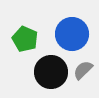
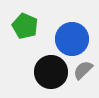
blue circle: moved 5 px down
green pentagon: moved 13 px up
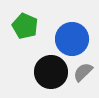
gray semicircle: moved 2 px down
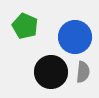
blue circle: moved 3 px right, 2 px up
gray semicircle: rotated 140 degrees clockwise
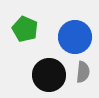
green pentagon: moved 3 px down
black circle: moved 2 px left, 3 px down
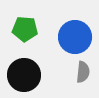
green pentagon: rotated 20 degrees counterclockwise
black circle: moved 25 px left
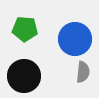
blue circle: moved 2 px down
black circle: moved 1 px down
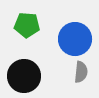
green pentagon: moved 2 px right, 4 px up
gray semicircle: moved 2 px left
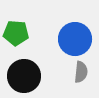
green pentagon: moved 11 px left, 8 px down
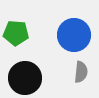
blue circle: moved 1 px left, 4 px up
black circle: moved 1 px right, 2 px down
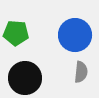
blue circle: moved 1 px right
